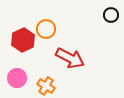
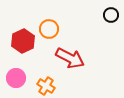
orange circle: moved 3 px right
red hexagon: moved 1 px down
pink circle: moved 1 px left
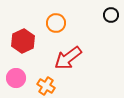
orange circle: moved 7 px right, 6 px up
red arrow: moved 2 px left; rotated 116 degrees clockwise
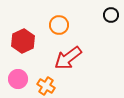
orange circle: moved 3 px right, 2 px down
pink circle: moved 2 px right, 1 px down
